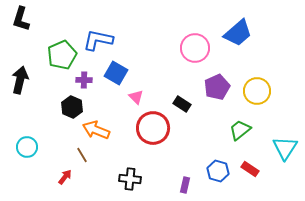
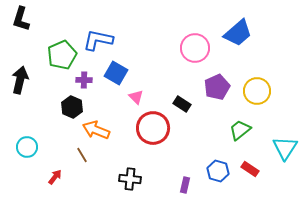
red arrow: moved 10 px left
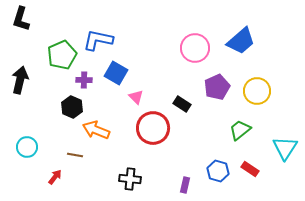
blue trapezoid: moved 3 px right, 8 px down
brown line: moved 7 px left; rotated 49 degrees counterclockwise
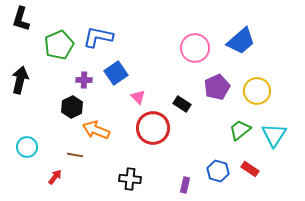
blue L-shape: moved 3 px up
green pentagon: moved 3 px left, 10 px up
blue square: rotated 25 degrees clockwise
pink triangle: moved 2 px right
black hexagon: rotated 10 degrees clockwise
cyan triangle: moved 11 px left, 13 px up
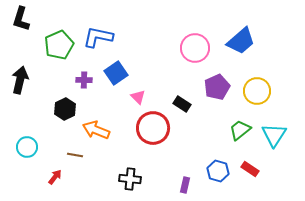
black hexagon: moved 7 px left, 2 px down
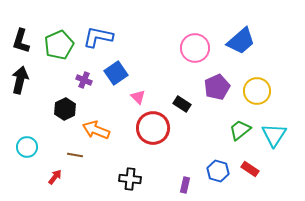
black L-shape: moved 22 px down
purple cross: rotated 21 degrees clockwise
